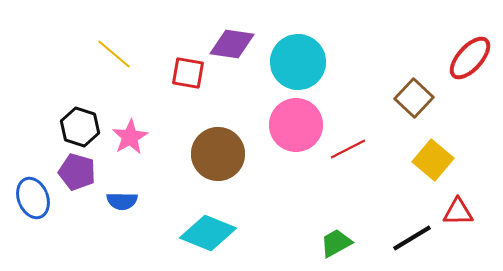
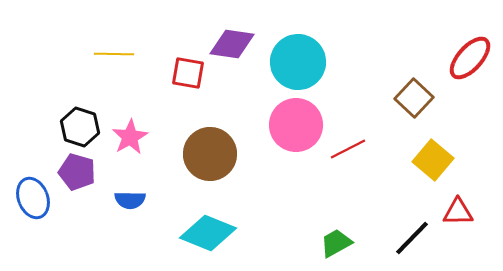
yellow line: rotated 39 degrees counterclockwise
brown circle: moved 8 px left
blue semicircle: moved 8 px right, 1 px up
black line: rotated 15 degrees counterclockwise
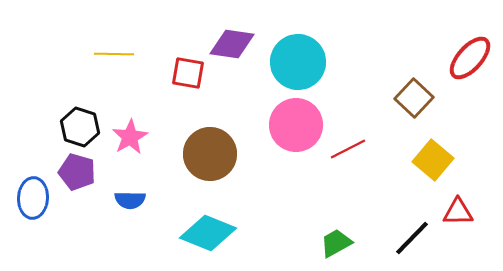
blue ellipse: rotated 24 degrees clockwise
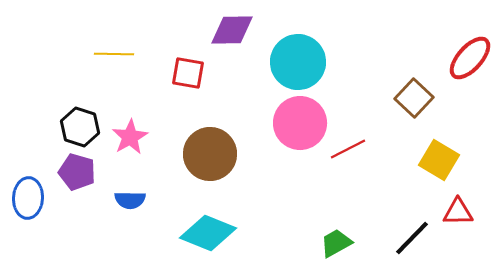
purple diamond: moved 14 px up; rotated 9 degrees counterclockwise
pink circle: moved 4 px right, 2 px up
yellow square: moved 6 px right; rotated 9 degrees counterclockwise
blue ellipse: moved 5 px left
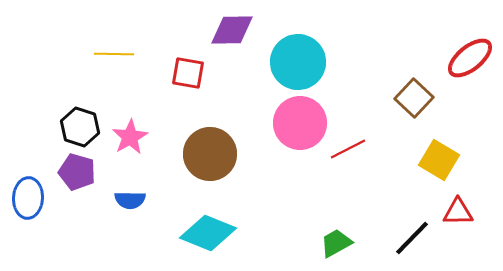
red ellipse: rotated 9 degrees clockwise
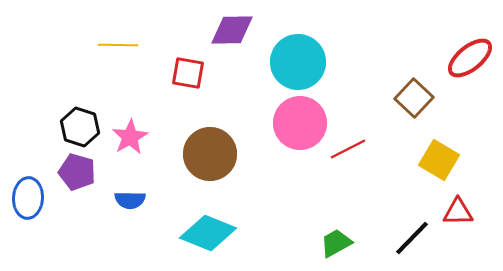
yellow line: moved 4 px right, 9 px up
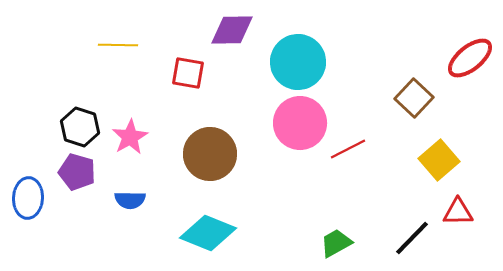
yellow square: rotated 18 degrees clockwise
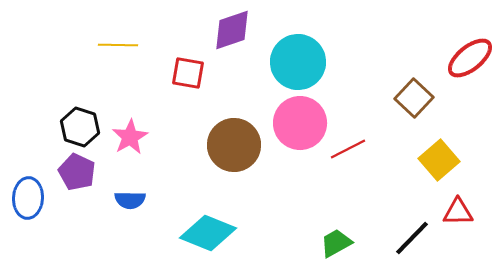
purple diamond: rotated 18 degrees counterclockwise
brown circle: moved 24 px right, 9 px up
purple pentagon: rotated 9 degrees clockwise
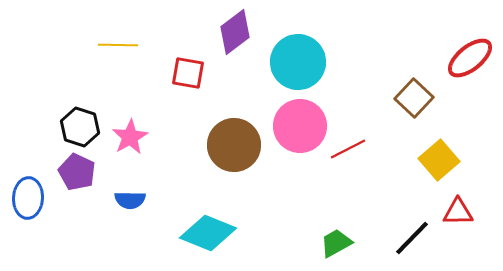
purple diamond: moved 3 px right, 2 px down; rotated 18 degrees counterclockwise
pink circle: moved 3 px down
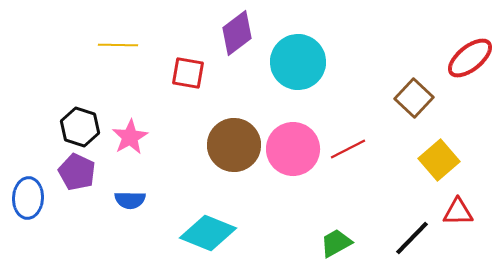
purple diamond: moved 2 px right, 1 px down
pink circle: moved 7 px left, 23 px down
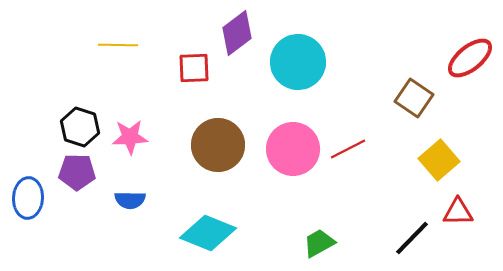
red square: moved 6 px right, 5 px up; rotated 12 degrees counterclockwise
brown square: rotated 9 degrees counterclockwise
pink star: rotated 27 degrees clockwise
brown circle: moved 16 px left
purple pentagon: rotated 24 degrees counterclockwise
green trapezoid: moved 17 px left
